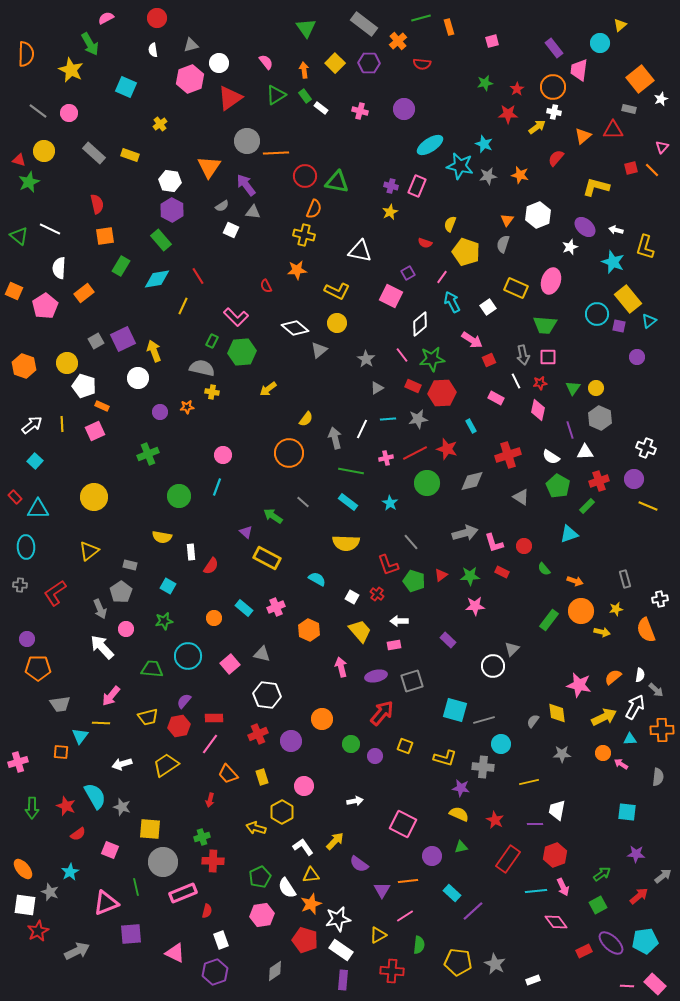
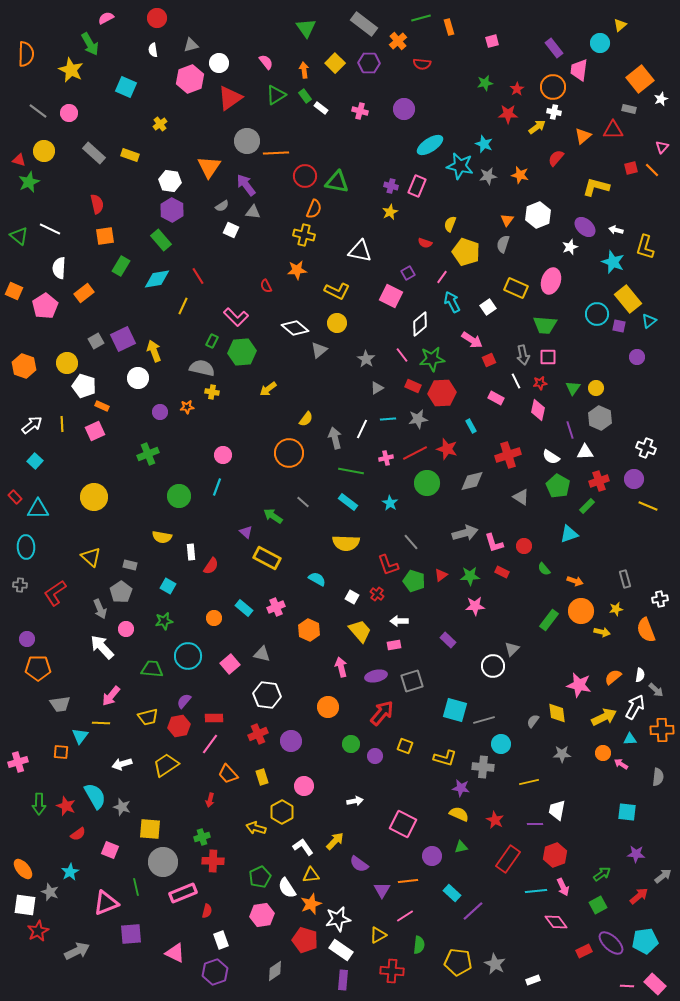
yellow triangle at (89, 551): moved 2 px right, 6 px down; rotated 40 degrees counterclockwise
orange circle at (322, 719): moved 6 px right, 12 px up
green arrow at (32, 808): moved 7 px right, 4 px up
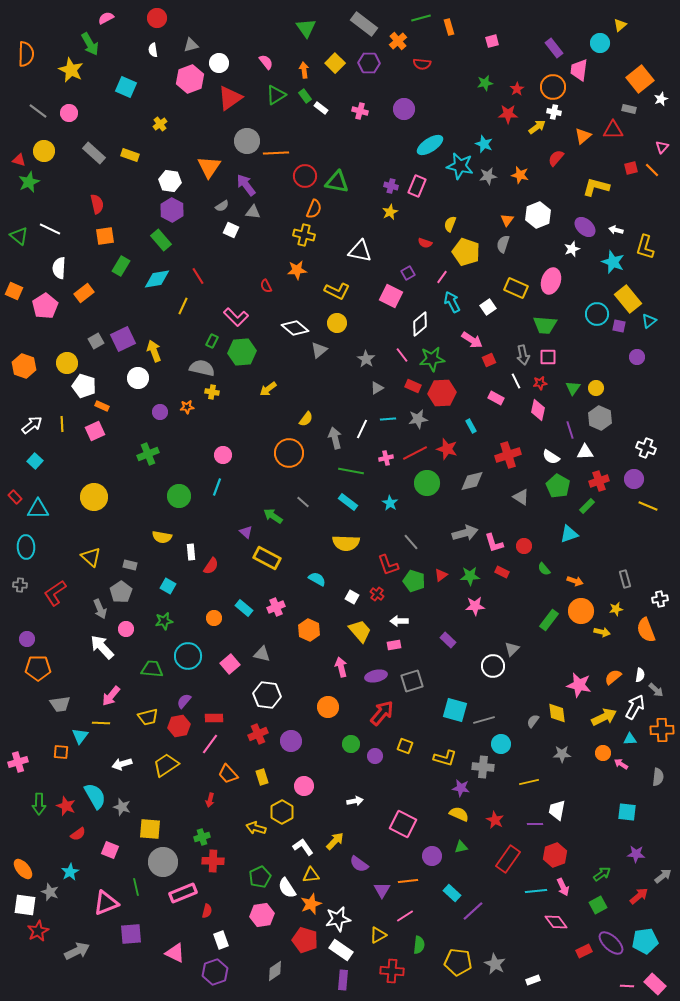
white star at (570, 247): moved 2 px right, 2 px down
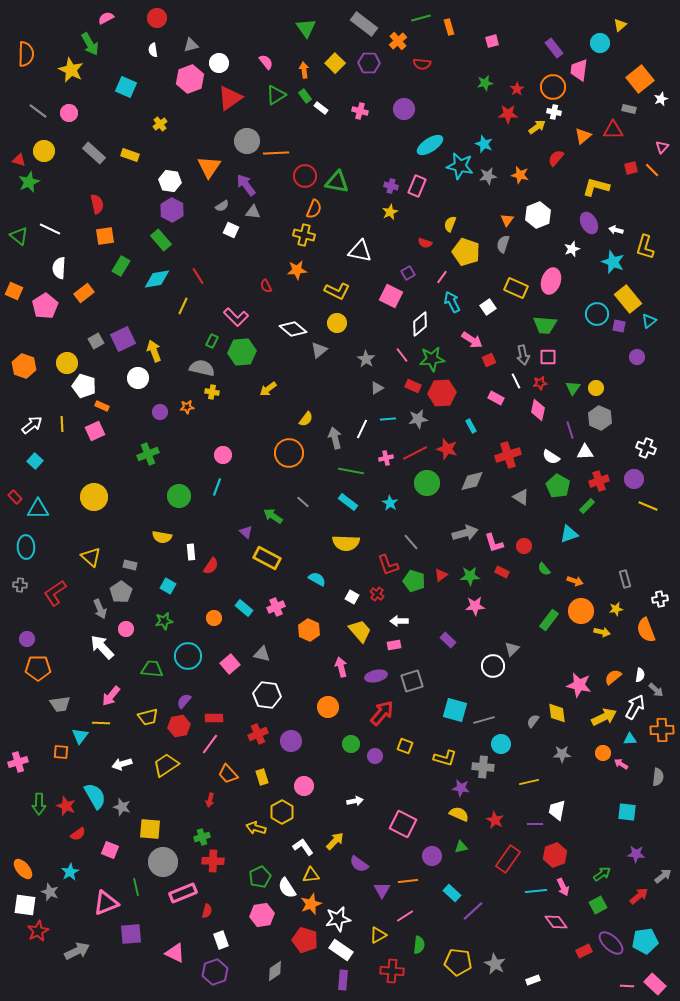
purple ellipse at (585, 227): moved 4 px right, 4 px up; rotated 20 degrees clockwise
white diamond at (295, 328): moved 2 px left, 1 px down
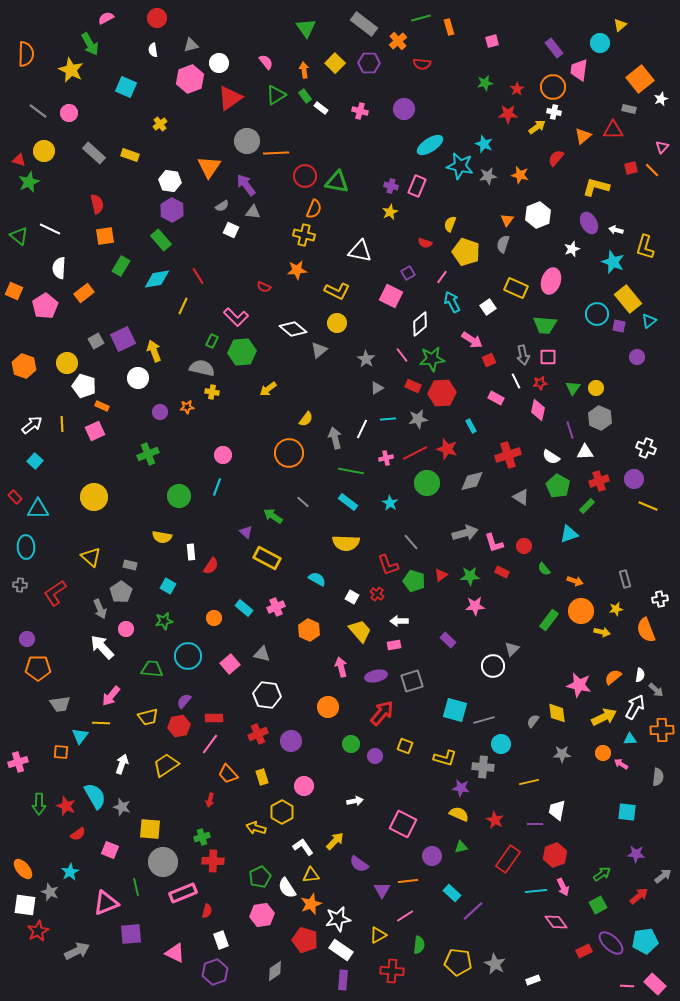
red semicircle at (266, 286): moved 2 px left, 1 px down; rotated 40 degrees counterclockwise
white arrow at (122, 764): rotated 126 degrees clockwise
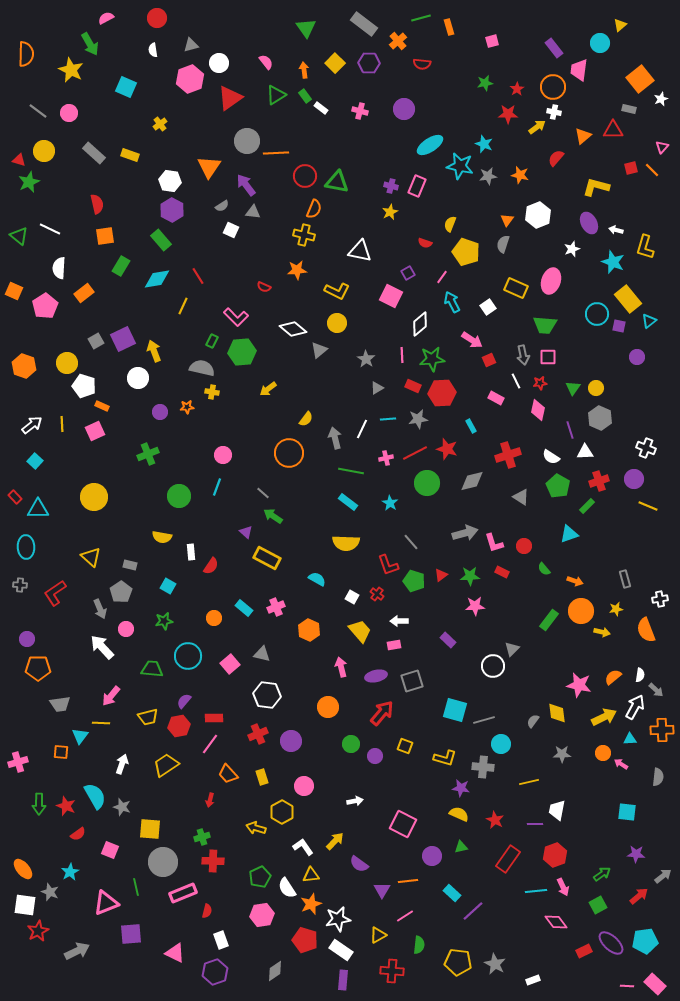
pink line at (402, 355): rotated 35 degrees clockwise
gray line at (303, 502): moved 40 px left, 9 px up
